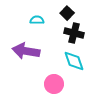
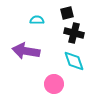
black square: rotated 32 degrees clockwise
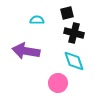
pink circle: moved 4 px right, 1 px up
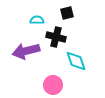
black cross: moved 18 px left, 4 px down
purple arrow: rotated 24 degrees counterclockwise
cyan diamond: moved 2 px right
pink circle: moved 5 px left, 2 px down
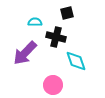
cyan semicircle: moved 2 px left, 2 px down
purple arrow: moved 1 px left, 2 px down; rotated 32 degrees counterclockwise
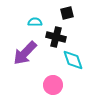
cyan diamond: moved 3 px left, 1 px up
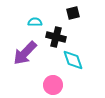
black square: moved 6 px right
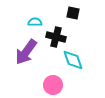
black square: rotated 24 degrees clockwise
purple arrow: moved 1 px right, 1 px up; rotated 8 degrees counterclockwise
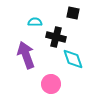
purple arrow: moved 3 px down; rotated 124 degrees clockwise
cyan diamond: moved 1 px up
pink circle: moved 2 px left, 1 px up
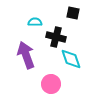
cyan diamond: moved 2 px left
